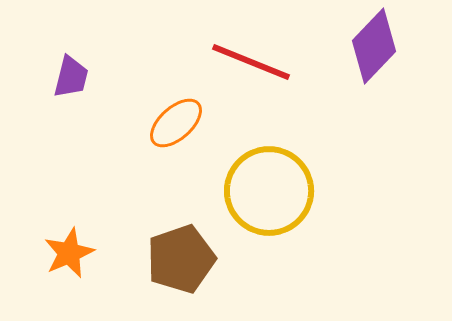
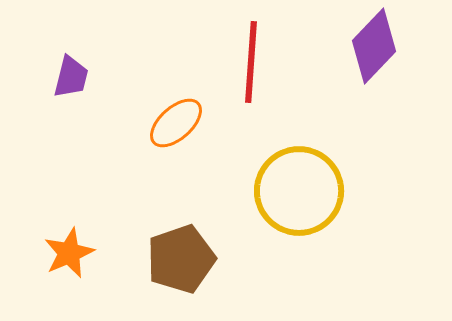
red line: rotated 72 degrees clockwise
yellow circle: moved 30 px right
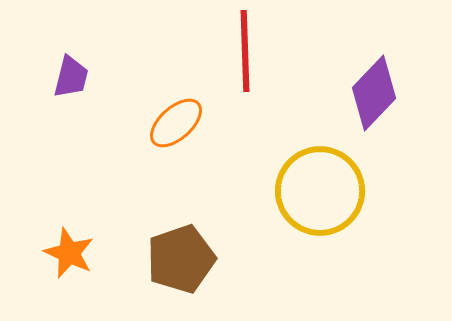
purple diamond: moved 47 px down
red line: moved 6 px left, 11 px up; rotated 6 degrees counterclockwise
yellow circle: moved 21 px right
orange star: rotated 24 degrees counterclockwise
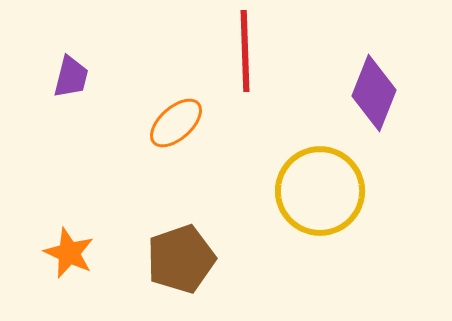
purple diamond: rotated 22 degrees counterclockwise
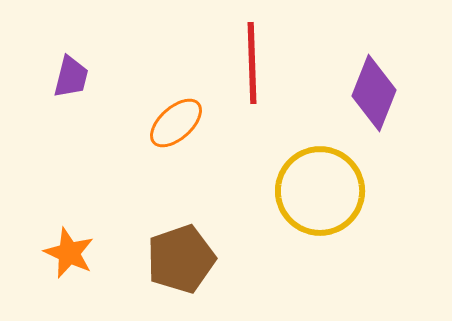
red line: moved 7 px right, 12 px down
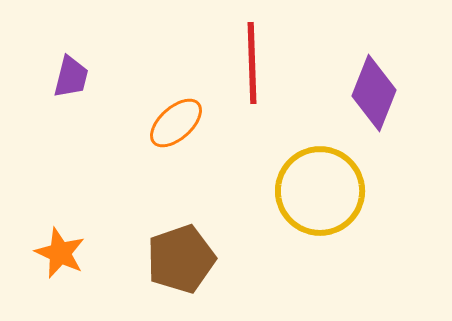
orange star: moved 9 px left
